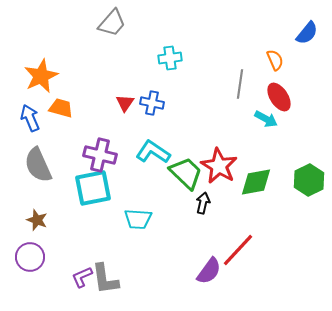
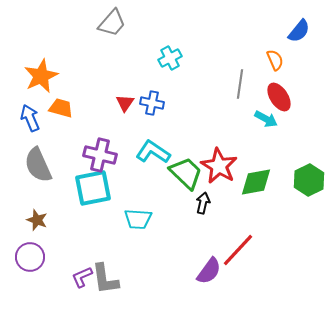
blue semicircle: moved 8 px left, 2 px up
cyan cross: rotated 20 degrees counterclockwise
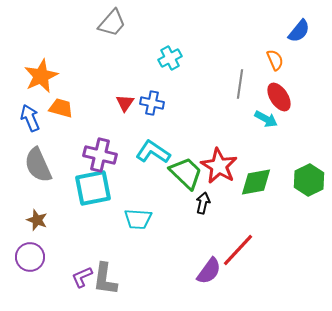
gray L-shape: rotated 16 degrees clockwise
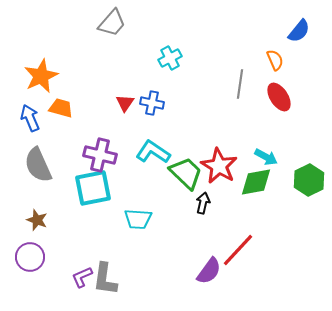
cyan arrow: moved 38 px down
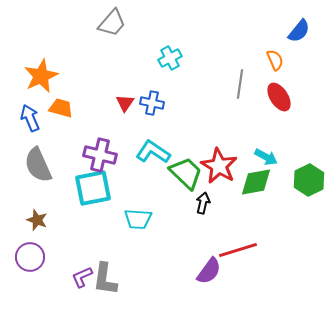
red line: rotated 30 degrees clockwise
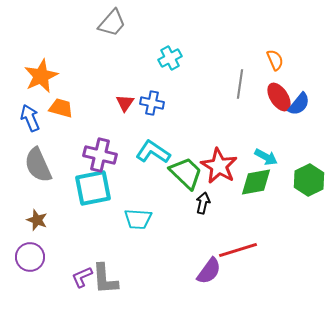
blue semicircle: moved 73 px down
gray L-shape: rotated 12 degrees counterclockwise
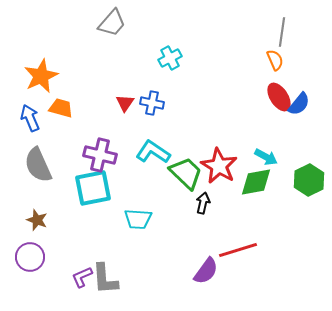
gray line: moved 42 px right, 52 px up
purple semicircle: moved 3 px left
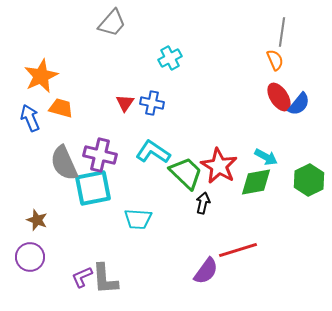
gray semicircle: moved 26 px right, 2 px up
